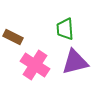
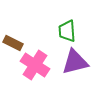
green trapezoid: moved 2 px right, 2 px down
brown rectangle: moved 6 px down
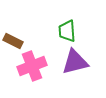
brown rectangle: moved 2 px up
pink cross: moved 3 px left, 1 px down; rotated 36 degrees clockwise
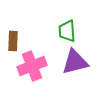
brown rectangle: rotated 66 degrees clockwise
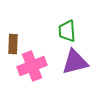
brown rectangle: moved 3 px down
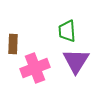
purple triangle: moved 1 px right, 1 px up; rotated 44 degrees counterclockwise
pink cross: moved 3 px right, 2 px down
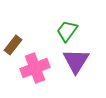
green trapezoid: rotated 40 degrees clockwise
brown rectangle: moved 1 px down; rotated 36 degrees clockwise
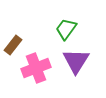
green trapezoid: moved 1 px left, 2 px up
pink cross: moved 1 px right
